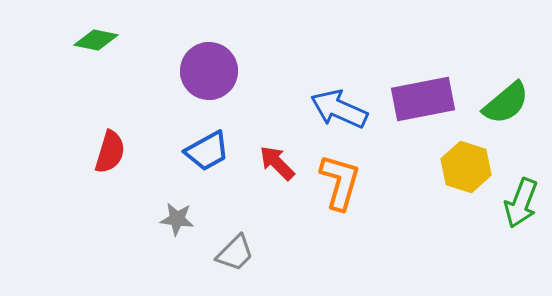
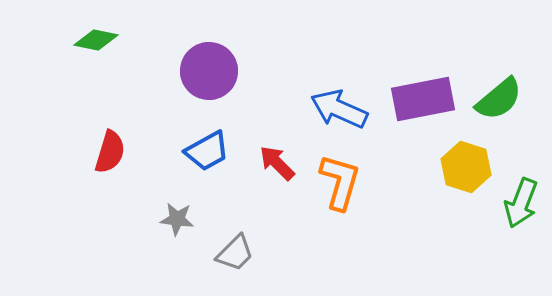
green semicircle: moved 7 px left, 4 px up
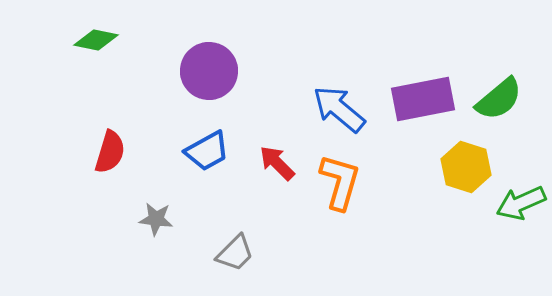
blue arrow: rotated 16 degrees clockwise
green arrow: rotated 45 degrees clockwise
gray star: moved 21 px left
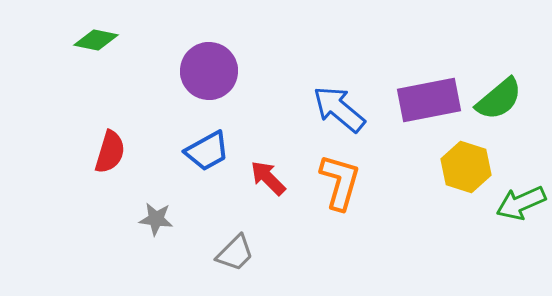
purple rectangle: moved 6 px right, 1 px down
red arrow: moved 9 px left, 15 px down
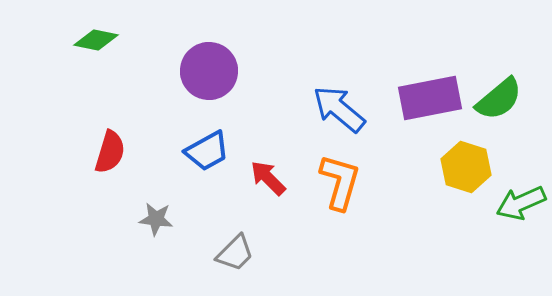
purple rectangle: moved 1 px right, 2 px up
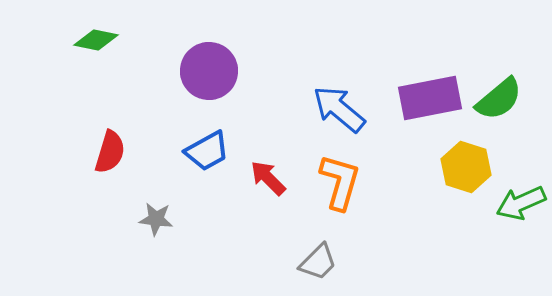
gray trapezoid: moved 83 px right, 9 px down
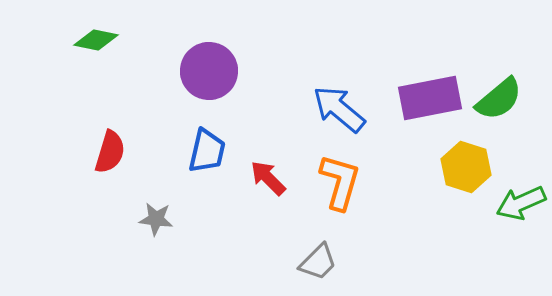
blue trapezoid: rotated 48 degrees counterclockwise
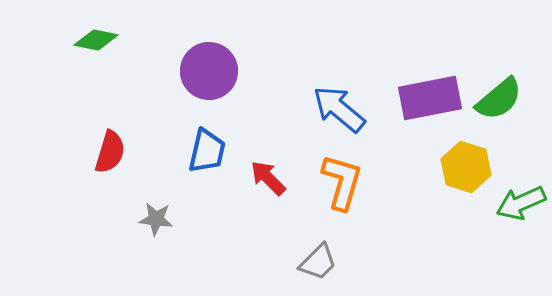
orange L-shape: moved 2 px right
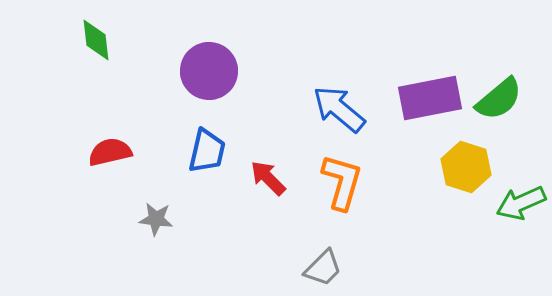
green diamond: rotated 72 degrees clockwise
red semicircle: rotated 120 degrees counterclockwise
gray trapezoid: moved 5 px right, 6 px down
